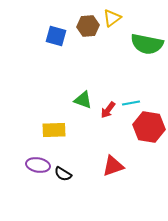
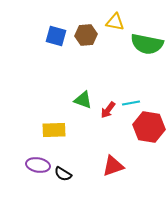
yellow triangle: moved 3 px right, 4 px down; rotated 48 degrees clockwise
brown hexagon: moved 2 px left, 9 px down
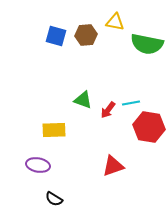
black semicircle: moved 9 px left, 25 px down
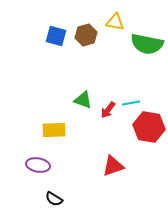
brown hexagon: rotated 10 degrees counterclockwise
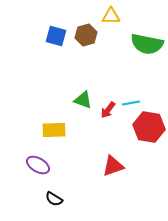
yellow triangle: moved 4 px left, 6 px up; rotated 12 degrees counterclockwise
purple ellipse: rotated 20 degrees clockwise
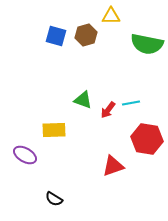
red hexagon: moved 2 px left, 12 px down
purple ellipse: moved 13 px left, 10 px up
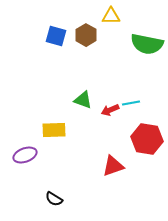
brown hexagon: rotated 15 degrees counterclockwise
red arrow: moved 2 px right; rotated 30 degrees clockwise
purple ellipse: rotated 50 degrees counterclockwise
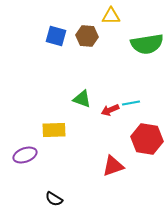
brown hexagon: moved 1 px right, 1 px down; rotated 25 degrees counterclockwise
green semicircle: rotated 20 degrees counterclockwise
green triangle: moved 1 px left, 1 px up
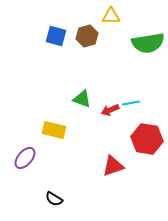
brown hexagon: rotated 20 degrees counterclockwise
green semicircle: moved 1 px right, 1 px up
yellow rectangle: rotated 15 degrees clockwise
purple ellipse: moved 3 px down; rotated 30 degrees counterclockwise
